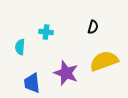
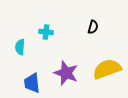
yellow semicircle: moved 3 px right, 8 px down
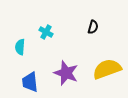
cyan cross: rotated 24 degrees clockwise
blue trapezoid: moved 2 px left, 1 px up
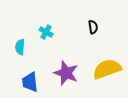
black semicircle: rotated 24 degrees counterclockwise
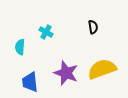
yellow semicircle: moved 5 px left
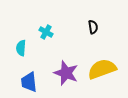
cyan semicircle: moved 1 px right, 1 px down
blue trapezoid: moved 1 px left
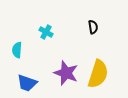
cyan semicircle: moved 4 px left, 2 px down
yellow semicircle: moved 4 px left, 5 px down; rotated 128 degrees clockwise
blue trapezoid: moved 2 px left, 1 px down; rotated 65 degrees counterclockwise
